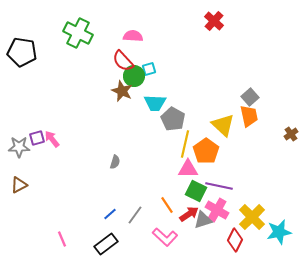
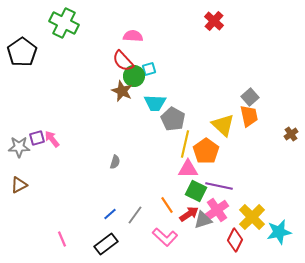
green cross: moved 14 px left, 10 px up
black pentagon: rotated 28 degrees clockwise
pink cross: rotated 25 degrees clockwise
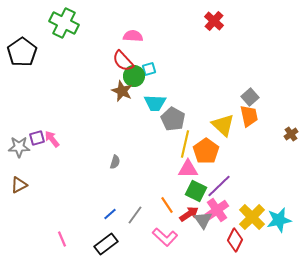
purple line: rotated 56 degrees counterclockwise
gray triangle: rotated 48 degrees counterclockwise
cyan star: moved 12 px up
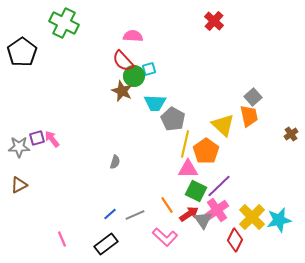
gray square: moved 3 px right
gray line: rotated 30 degrees clockwise
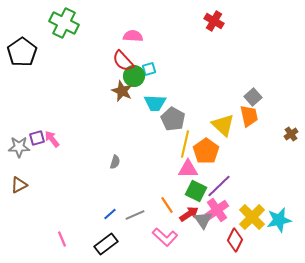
red cross: rotated 12 degrees counterclockwise
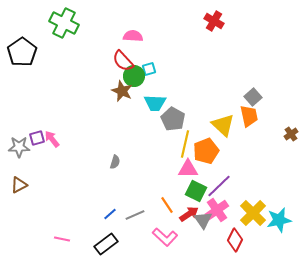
orange pentagon: rotated 15 degrees clockwise
yellow cross: moved 1 px right, 4 px up
pink line: rotated 56 degrees counterclockwise
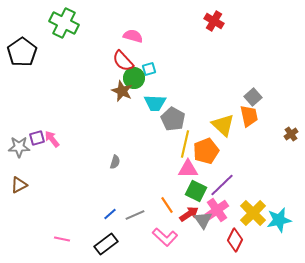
pink semicircle: rotated 12 degrees clockwise
green circle: moved 2 px down
purple line: moved 3 px right, 1 px up
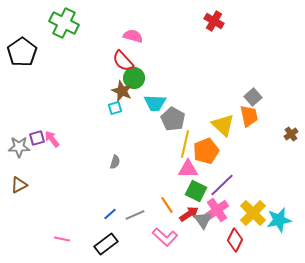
cyan square: moved 34 px left, 39 px down
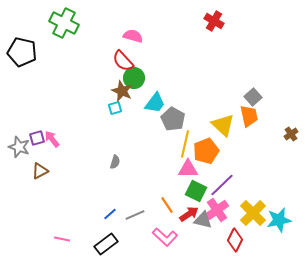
black pentagon: rotated 24 degrees counterclockwise
cyan trapezoid: rotated 55 degrees counterclockwise
gray star: rotated 20 degrees clockwise
brown triangle: moved 21 px right, 14 px up
gray triangle: rotated 42 degrees counterclockwise
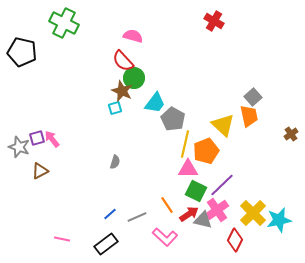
gray line: moved 2 px right, 2 px down
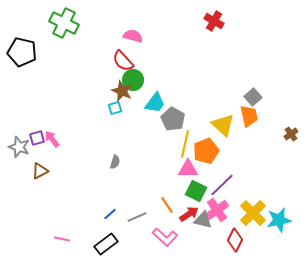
green circle: moved 1 px left, 2 px down
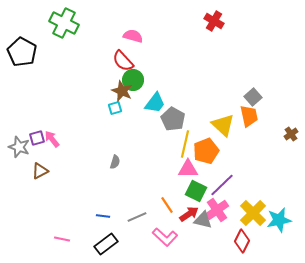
black pentagon: rotated 16 degrees clockwise
blue line: moved 7 px left, 2 px down; rotated 48 degrees clockwise
red diamond: moved 7 px right, 1 px down
